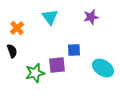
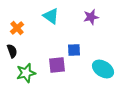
cyan triangle: moved 1 px right, 1 px up; rotated 18 degrees counterclockwise
cyan ellipse: moved 1 px down
green star: moved 9 px left
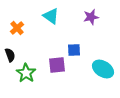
black semicircle: moved 2 px left, 4 px down
green star: rotated 24 degrees counterclockwise
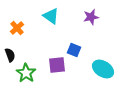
blue square: rotated 24 degrees clockwise
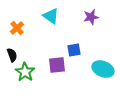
blue square: rotated 32 degrees counterclockwise
black semicircle: moved 2 px right
cyan ellipse: rotated 10 degrees counterclockwise
green star: moved 1 px left, 1 px up
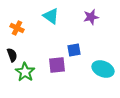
orange cross: rotated 24 degrees counterclockwise
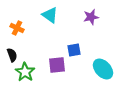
cyan triangle: moved 1 px left, 1 px up
cyan ellipse: rotated 25 degrees clockwise
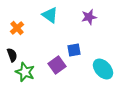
purple star: moved 2 px left
orange cross: rotated 24 degrees clockwise
purple square: rotated 30 degrees counterclockwise
green star: rotated 12 degrees counterclockwise
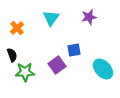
cyan triangle: moved 1 px right, 3 px down; rotated 30 degrees clockwise
green star: rotated 24 degrees counterclockwise
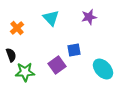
cyan triangle: rotated 18 degrees counterclockwise
black semicircle: moved 1 px left
